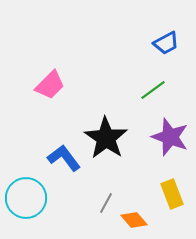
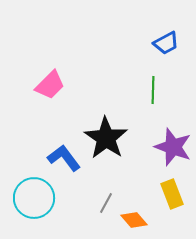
green line: rotated 52 degrees counterclockwise
purple star: moved 3 px right, 10 px down
cyan circle: moved 8 px right
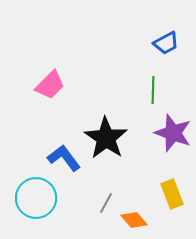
purple star: moved 14 px up
cyan circle: moved 2 px right
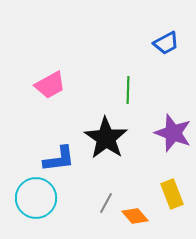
pink trapezoid: rotated 16 degrees clockwise
green line: moved 25 px left
blue L-shape: moved 5 px left, 1 px down; rotated 120 degrees clockwise
orange diamond: moved 1 px right, 4 px up
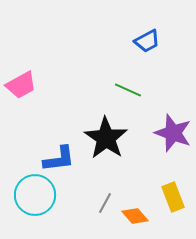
blue trapezoid: moved 19 px left, 2 px up
pink trapezoid: moved 29 px left
green line: rotated 68 degrees counterclockwise
yellow rectangle: moved 1 px right, 3 px down
cyan circle: moved 1 px left, 3 px up
gray line: moved 1 px left
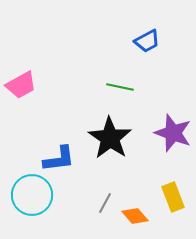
green line: moved 8 px left, 3 px up; rotated 12 degrees counterclockwise
black star: moved 4 px right
cyan circle: moved 3 px left
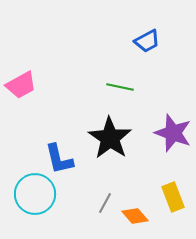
blue L-shape: rotated 84 degrees clockwise
cyan circle: moved 3 px right, 1 px up
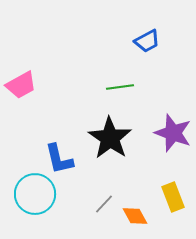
green line: rotated 20 degrees counterclockwise
gray line: moved 1 px left, 1 px down; rotated 15 degrees clockwise
orange diamond: rotated 12 degrees clockwise
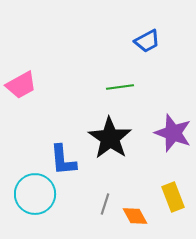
blue L-shape: moved 4 px right, 1 px down; rotated 8 degrees clockwise
gray line: moved 1 px right; rotated 25 degrees counterclockwise
